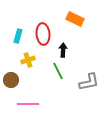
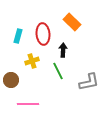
orange rectangle: moved 3 px left, 3 px down; rotated 18 degrees clockwise
yellow cross: moved 4 px right, 1 px down
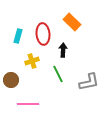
green line: moved 3 px down
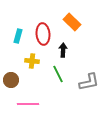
yellow cross: rotated 24 degrees clockwise
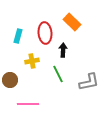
red ellipse: moved 2 px right, 1 px up
yellow cross: rotated 16 degrees counterclockwise
brown circle: moved 1 px left
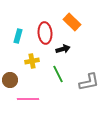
black arrow: moved 1 px up; rotated 72 degrees clockwise
pink line: moved 5 px up
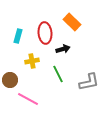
pink line: rotated 30 degrees clockwise
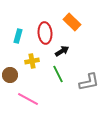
black arrow: moved 1 px left, 2 px down; rotated 16 degrees counterclockwise
brown circle: moved 5 px up
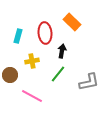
black arrow: rotated 48 degrees counterclockwise
green line: rotated 66 degrees clockwise
pink line: moved 4 px right, 3 px up
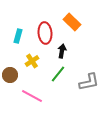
yellow cross: rotated 24 degrees counterclockwise
